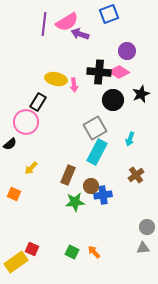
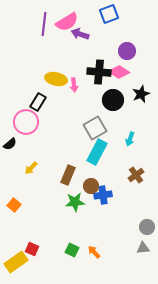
orange square: moved 11 px down; rotated 16 degrees clockwise
green square: moved 2 px up
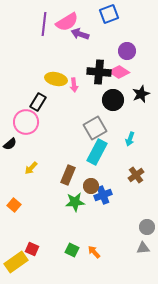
blue cross: rotated 12 degrees counterclockwise
